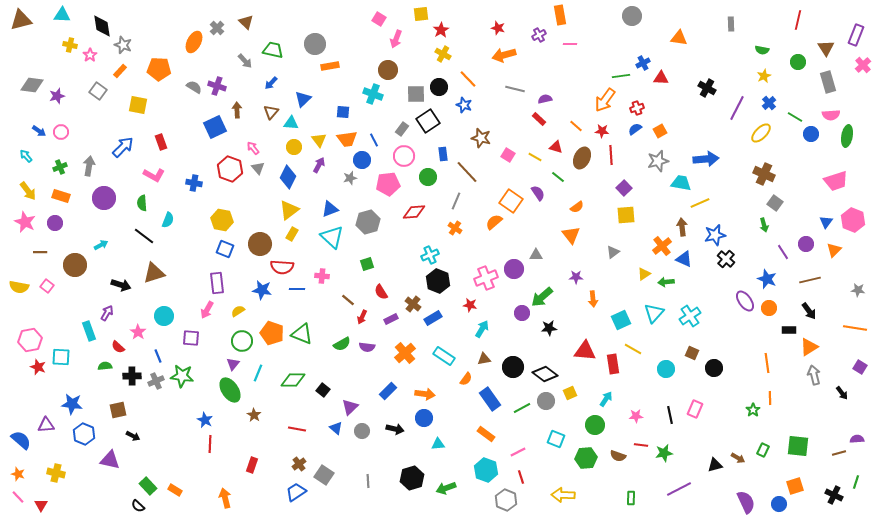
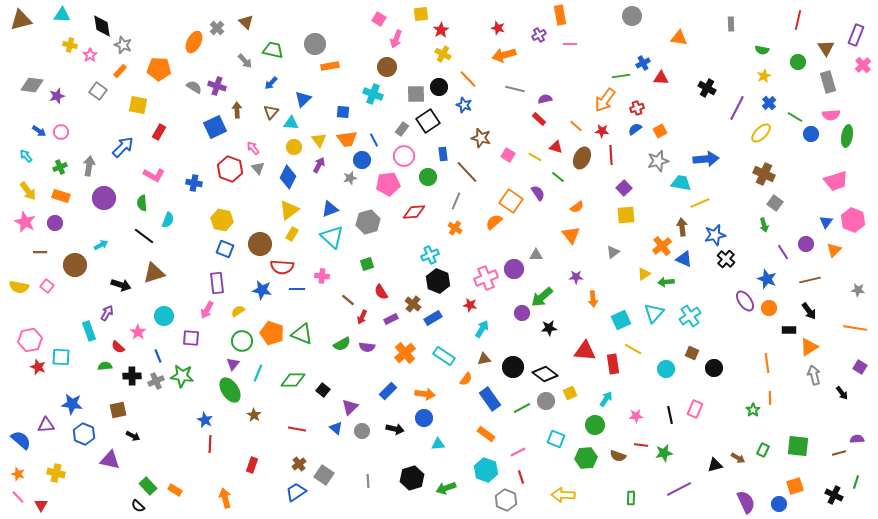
brown circle at (388, 70): moved 1 px left, 3 px up
red rectangle at (161, 142): moved 2 px left, 10 px up; rotated 49 degrees clockwise
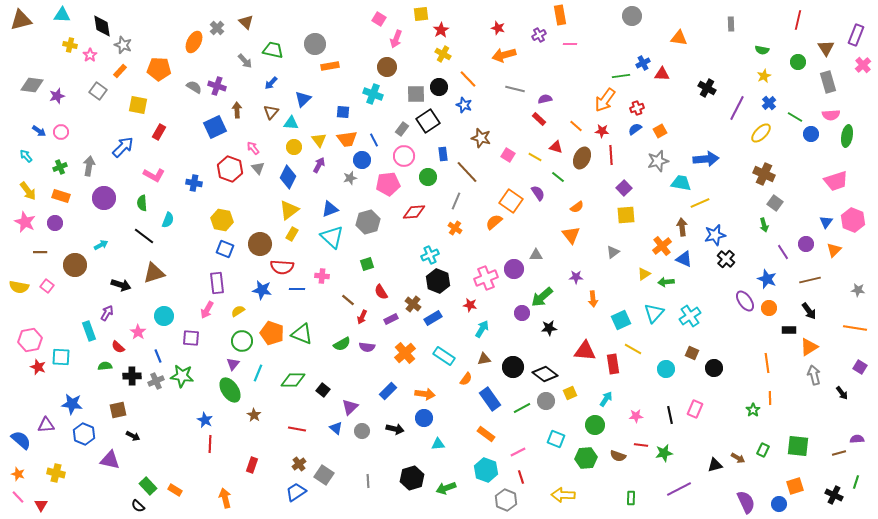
red triangle at (661, 78): moved 1 px right, 4 px up
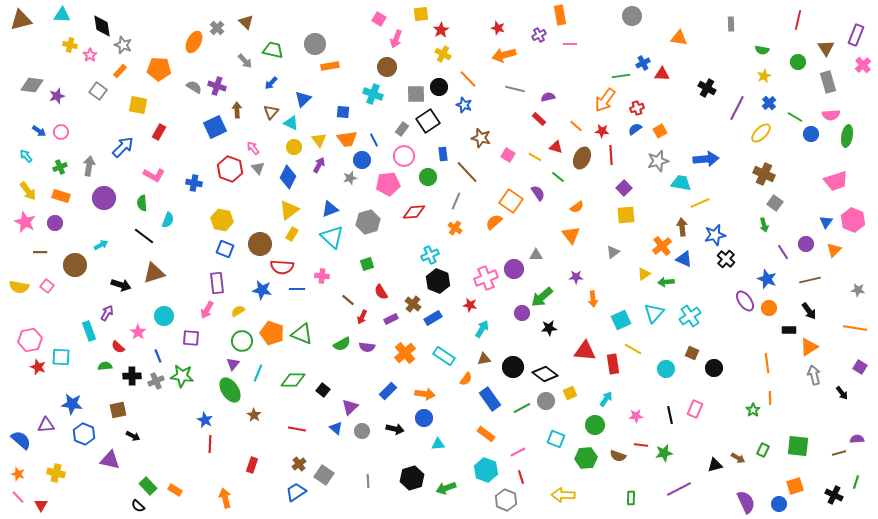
purple semicircle at (545, 99): moved 3 px right, 2 px up
cyan triangle at (291, 123): rotated 21 degrees clockwise
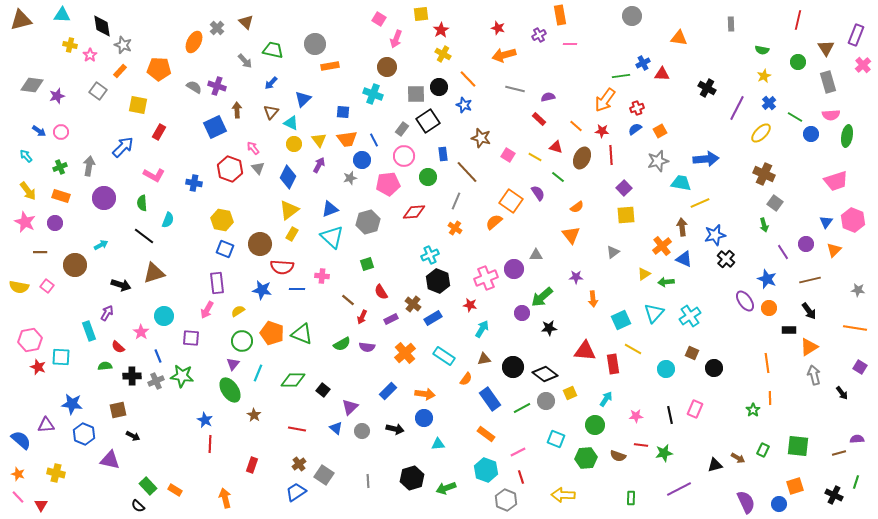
yellow circle at (294, 147): moved 3 px up
pink star at (138, 332): moved 3 px right
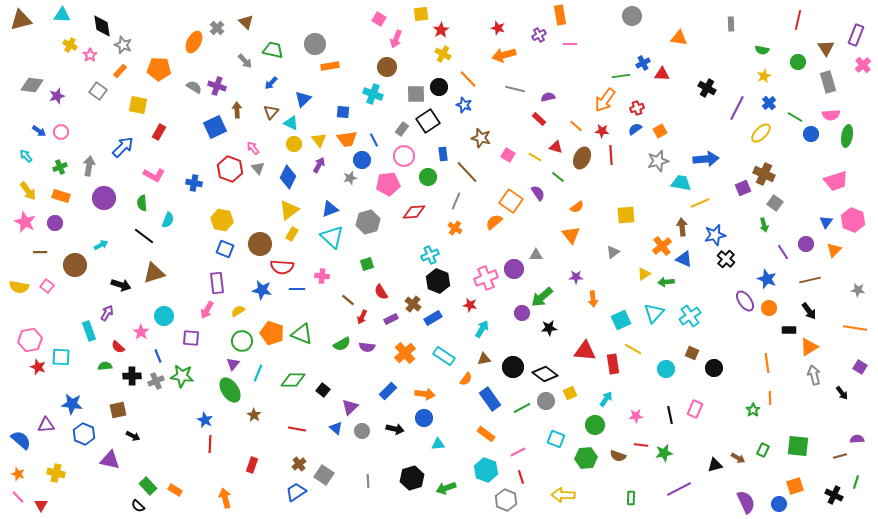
yellow cross at (70, 45): rotated 16 degrees clockwise
purple square at (624, 188): moved 119 px right; rotated 21 degrees clockwise
brown line at (839, 453): moved 1 px right, 3 px down
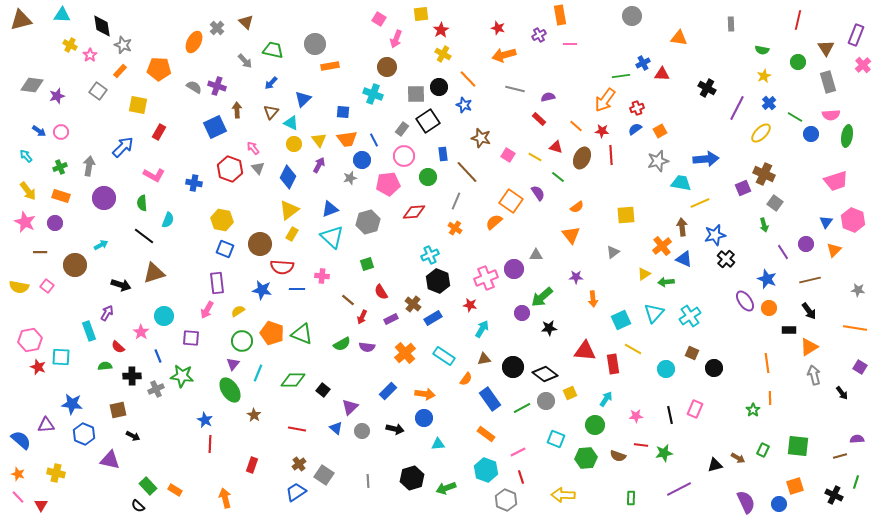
gray cross at (156, 381): moved 8 px down
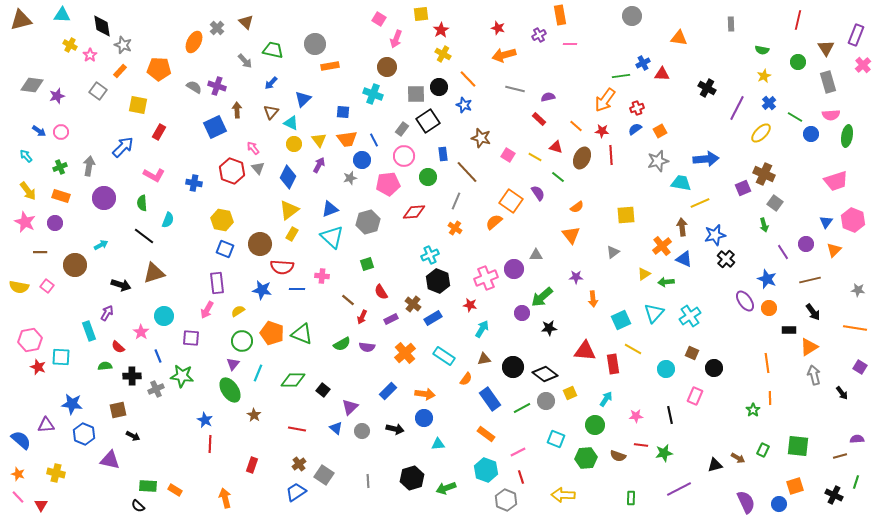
red hexagon at (230, 169): moved 2 px right, 2 px down
black arrow at (809, 311): moved 4 px right, 1 px down
pink rectangle at (695, 409): moved 13 px up
green rectangle at (148, 486): rotated 42 degrees counterclockwise
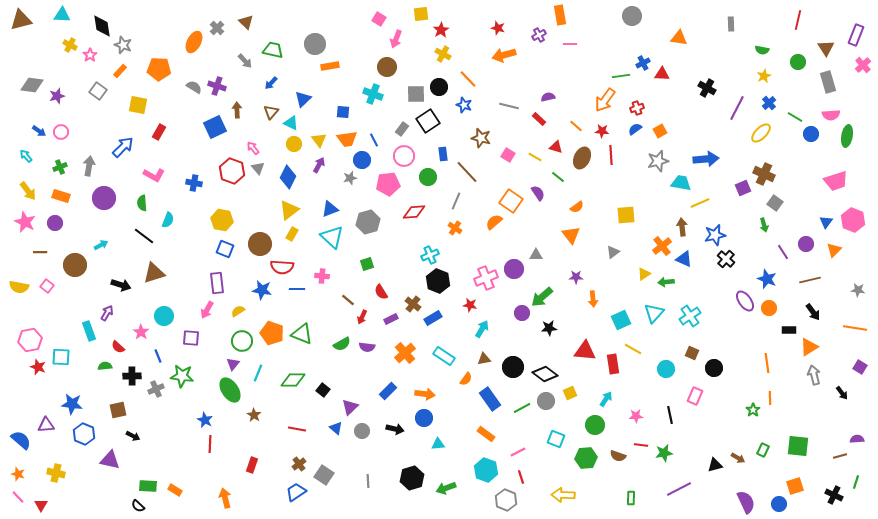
gray line at (515, 89): moved 6 px left, 17 px down
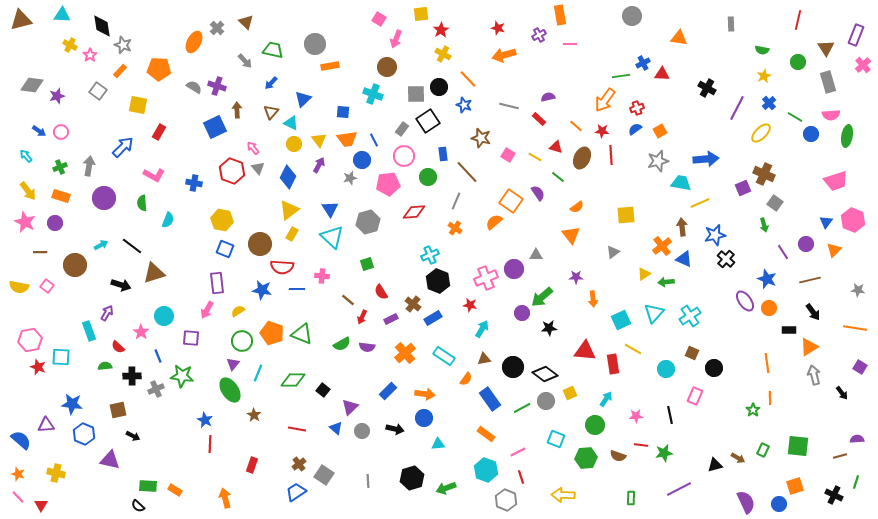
blue triangle at (330, 209): rotated 42 degrees counterclockwise
black line at (144, 236): moved 12 px left, 10 px down
